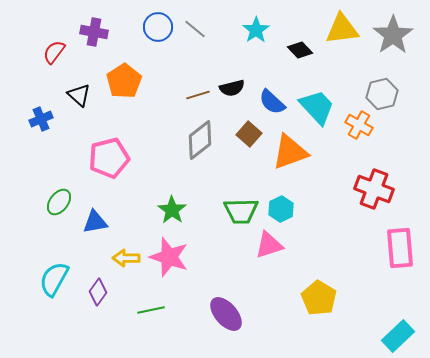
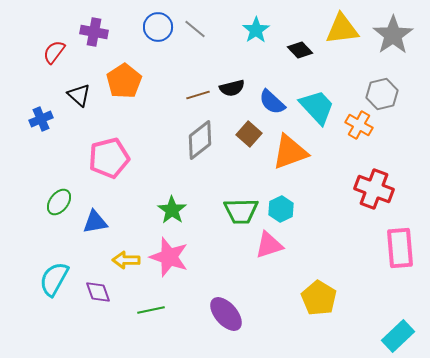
yellow arrow: moved 2 px down
purple diamond: rotated 56 degrees counterclockwise
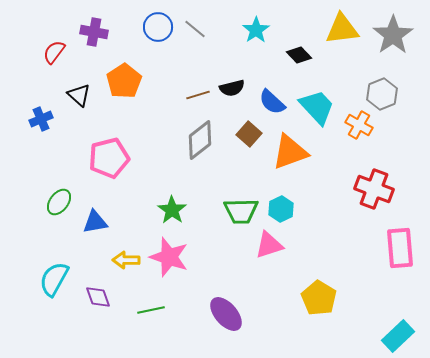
black diamond: moved 1 px left, 5 px down
gray hexagon: rotated 8 degrees counterclockwise
purple diamond: moved 5 px down
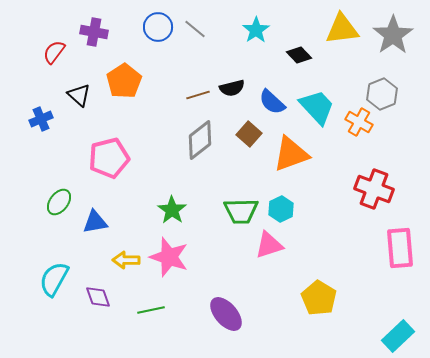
orange cross: moved 3 px up
orange triangle: moved 1 px right, 2 px down
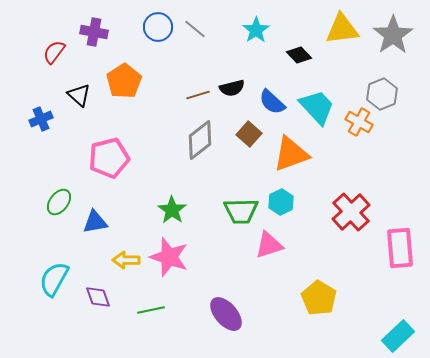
red cross: moved 23 px left, 23 px down; rotated 27 degrees clockwise
cyan hexagon: moved 7 px up
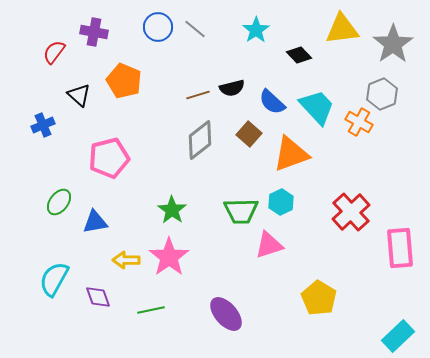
gray star: moved 9 px down
orange pentagon: rotated 16 degrees counterclockwise
blue cross: moved 2 px right, 6 px down
pink star: rotated 18 degrees clockwise
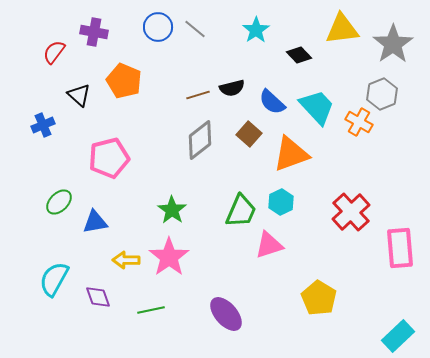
green ellipse: rotated 8 degrees clockwise
green trapezoid: rotated 66 degrees counterclockwise
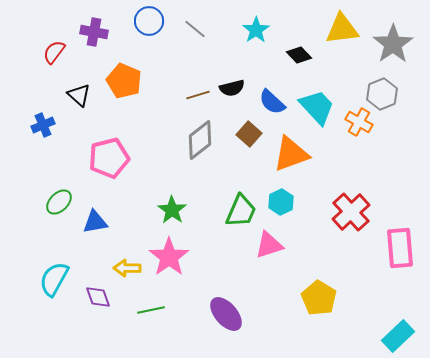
blue circle: moved 9 px left, 6 px up
yellow arrow: moved 1 px right, 8 px down
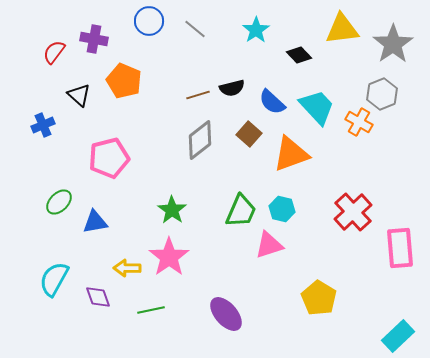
purple cross: moved 7 px down
cyan hexagon: moved 1 px right, 7 px down; rotated 20 degrees counterclockwise
red cross: moved 2 px right
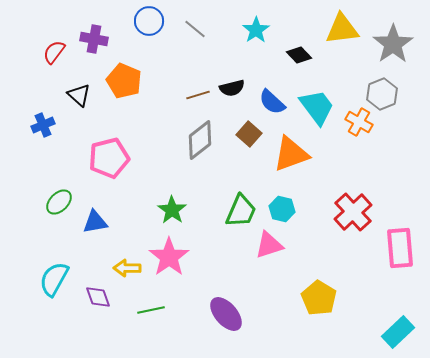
cyan trapezoid: rotated 6 degrees clockwise
cyan rectangle: moved 4 px up
